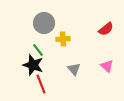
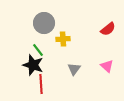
red semicircle: moved 2 px right
gray triangle: rotated 16 degrees clockwise
red line: rotated 18 degrees clockwise
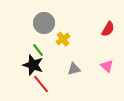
red semicircle: rotated 21 degrees counterclockwise
yellow cross: rotated 32 degrees counterclockwise
gray triangle: rotated 40 degrees clockwise
red line: rotated 36 degrees counterclockwise
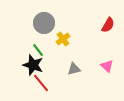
red semicircle: moved 4 px up
red line: moved 1 px up
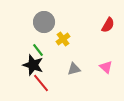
gray circle: moved 1 px up
pink triangle: moved 1 px left, 1 px down
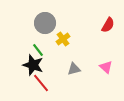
gray circle: moved 1 px right, 1 px down
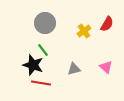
red semicircle: moved 1 px left, 1 px up
yellow cross: moved 21 px right, 8 px up
green line: moved 5 px right
red line: rotated 42 degrees counterclockwise
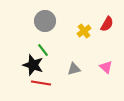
gray circle: moved 2 px up
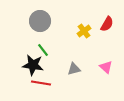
gray circle: moved 5 px left
black star: rotated 10 degrees counterclockwise
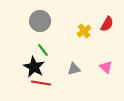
black star: moved 1 px right, 2 px down; rotated 20 degrees clockwise
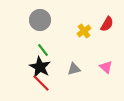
gray circle: moved 1 px up
black star: moved 6 px right
red line: rotated 36 degrees clockwise
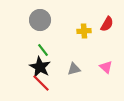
yellow cross: rotated 32 degrees clockwise
